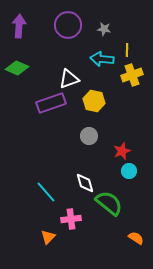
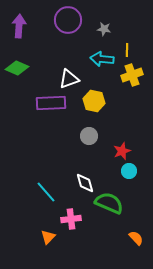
purple circle: moved 5 px up
purple rectangle: rotated 16 degrees clockwise
green semicircle: rotated 16 degrees counterclockwise
orange semicircle: rotated 14 degrees clockwise
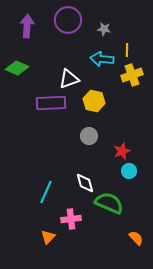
purple arrow: moved 8 px right
cyan line: rotated 65 degrees clockwise
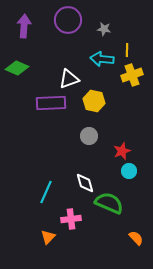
purple arrow: moved 3 px left
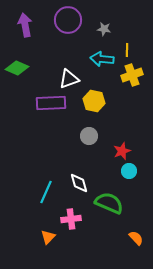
purple arrow: moved 1 px right, 1 px up; rotated 15 degrees counterclockwise
white diamond: moved 6 px left
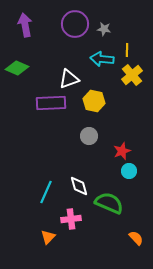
purple circle: moved 7 px right, 4 px down
yellow cross: rotated 20 degrees counterclockwise
white diamond: moved 3 px down
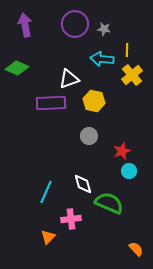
white diamond: moved 4 px right, 2 px up
orange semicircle: moved 11 px down
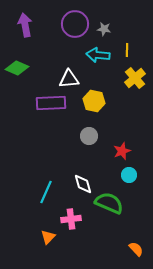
cyan arrow: moved 4 px left, 4 px up
yellow cross: moved 3 px right, 3 px down
white triangle: rotated 15 degrees clockwise
cyan circle: moved 4 px down
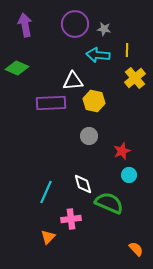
white triangle: moved 4 px right, 2 px down
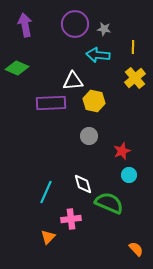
yellow line: moved 6 px right, 3 px up
